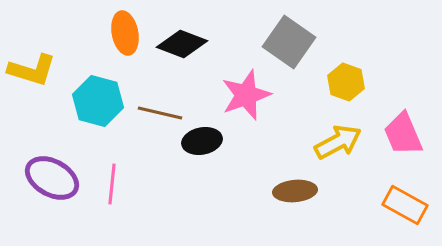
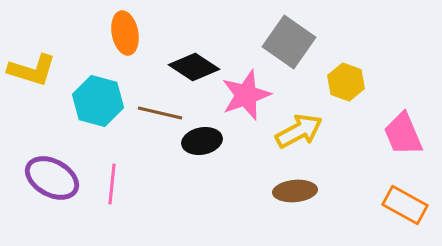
black diamond: moved 12 px right, 23 px down; rotated 12 degrees clockwise
yellow arrow: moved 39 px left, 11 px up
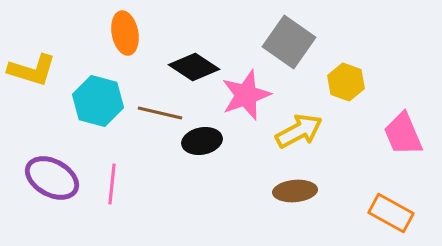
orange rectangle: moved 14 px left, 8 px down
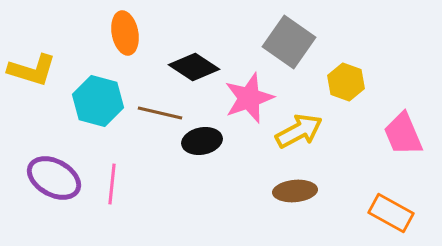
pink star: moved 3 px right, 3 px down
purple ellipse: moved 2 px right
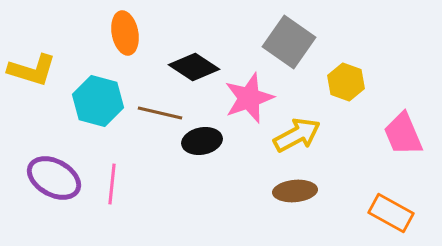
yellow arrow: moved 2 px left, 4 px down
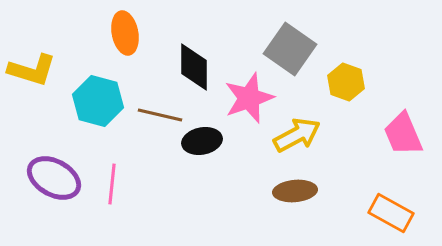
gray square: moved 1 px right, 7 px down
black diamond: rotated 57 degrees clockwise
brown line: moved 2 px down
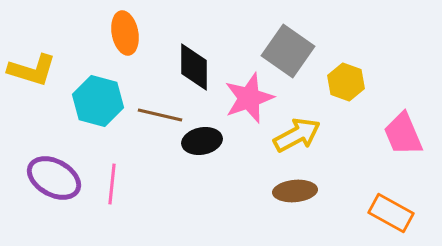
gray square: moved 2 px left, 2 px down
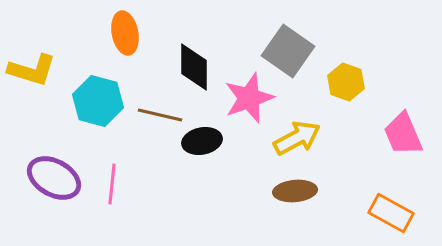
yellow arrow: moved 3 px down
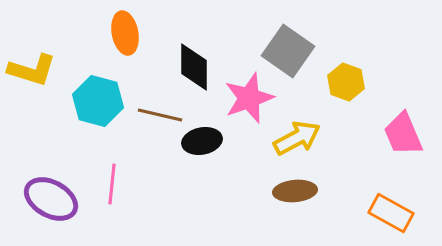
purple ellipse: moved 3 px left, 21 px down
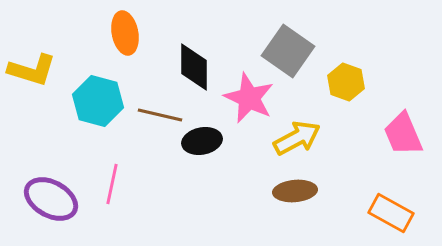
pink star: rotated 27 degrees counterclockwise
pink line: rotated 6 degrees clockwise
